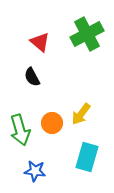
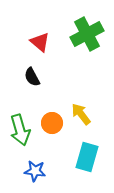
yellow arrow: rotated 105 degrees clockwise
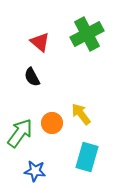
green arrow: moved 3 px down; rotated 128 degrees counterclockwise
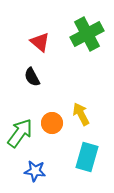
yellow arrow: rotated 10 degrees clockwise
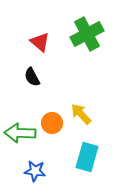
yellow arrow: rotated 15 degrees counterclockwise
green arrow: rotated 124 degrees counterclockwise
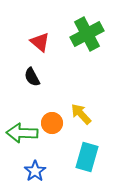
green arrow: moved 2 px right
blue star: rotated 30 degrees clockwise
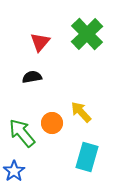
green cross: rotated 16 degrees counterclockwise
red triangle: rotated 30 degrees clockwise
black semicircle: rotated 108 degrees clockwise
yellow arrow: moved 2 px up
green arrow: rotated 48 degrees clockwise
blue star: moved 21 px left
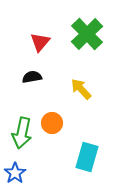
yellow arrow: moved 23 px up
green arrow: rotated 128 degrees counterclockwise
blue star: moved 1 px right, 2 px down
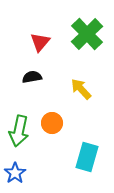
green arrow: moved 3 px left, 2 px up
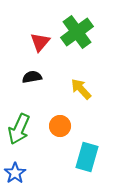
green cross: moved 10 px left, 2 px up; rotated 8 degrees clockwise
orange circle: moved 8 px right, 3 px down
green arrow: moved 2 px up; rotated 12 degrees clockwise
